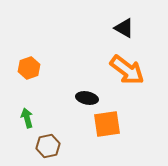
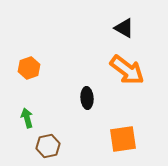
black ellipse: rotated 75 degrees clockwise
orange square: moved 16 px right, 15 px down
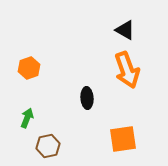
black triangle: moved 1 px right, 2 px down
orange arrow: rotated 33 degrees clockwise
green arrow: rotated 36 degrees clockwise
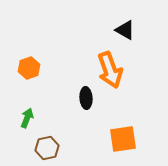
orange arrow: moved 17 px left
black ellipse: moved 1 px left
brown hexagon: moved 1 px left, 2 px down
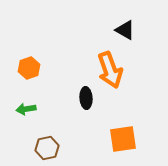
green arrow: moved 1 px left, 9 px up; rotated 120 degrees counterclockwise
